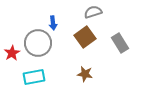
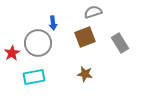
brown square: rotated 15 degrees clockwise
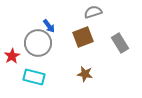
blue arrow: moved 4 px left, 3 px down; rotated 32 degrees counterclockwise
brown square: moved 2 px left
red star: moved 3 px down
cyan rectangle: rotated 25 degrees clockwise
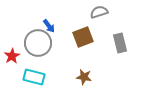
gray semicircle: moved 6 px right
gray rectangle: rotated 18 degrees clockwise
brown star: moved 1 px left, 3 px down
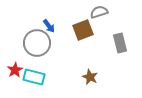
brown square: moved 7 px up
gray circle: moved 1 px left
red star: moved 3 px right, 14 px down
brown star: moved 6 px right; rotated 14 degrees clockwise
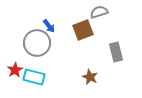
gray rectangle: moved 4 px left, 9 px down
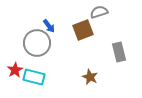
gray rectangle: moved 3 px right
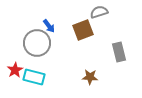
brown star: rotated 21 degrees counterclockwise
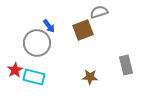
gray rectangle: moved 7 px right, 13 px down
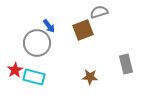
gray rectangle: moved 1 px up
